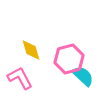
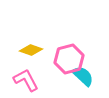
yellow diamond: rotated 55 degrees counterclockwise
pink L-shape: moved 6 px right, 2 px down
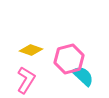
pink L-shape: rotated 60 degrees clockwise
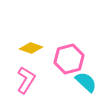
yellow diamond: moved 2 px up
cyan semicircle: moved 3 px right, 6 px down
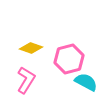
cyan semicircle: rotated 15 degrees counterclockwise
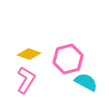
yellow diamond: moved 2 px left, 6 px down
pink hexagon: moved 1 px left
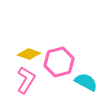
pink hexagon: moved 9 px left, 3 px down
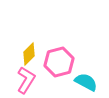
yellow diamond: rotated 65 degrees counterclockwise
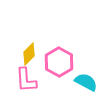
pink hexagon: rotated 16 degrees counterclockwise
pink L-shape: rotated 144 degrees clockwise
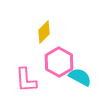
yellow diamond: moved 15 px right, 22 px up
cyan semicircle: moved 6 px left, 5 px up
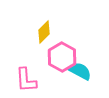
pink hexagon: moved 3 px right, 5 px up
cyan semicircle: moved 6 px up
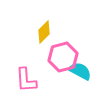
pink hexagon: moved 1 px right; rotated 16 degrees clockwise
